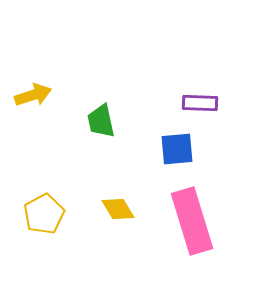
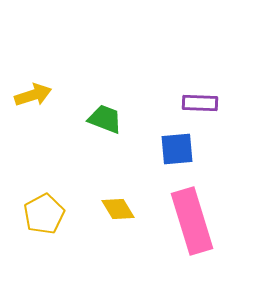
green trapezoid: moved 4 px right, 2 px up; rotated 123 degrees clockwise
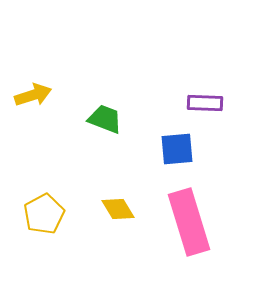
purple rectangle: moved 5 px right
pink rectangle: moved 3 px left, 1 px down
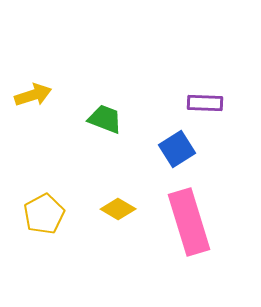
blue square: rotated 27 degrees counterclockwise
yellow diamond: rotated 28 degrees counterclockwise
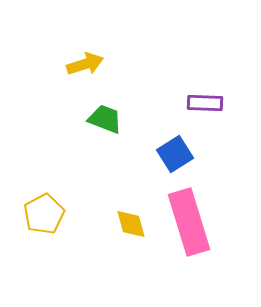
yellow arrow: moved 52 px right, 31 px up
blue square: moved 2 px left, 5 px down
yellow diamond: moved 13 px right, 15 px down; rotated 44 degrees clockwise
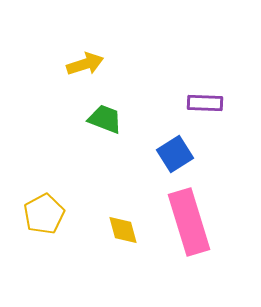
yellow diamond: moved 8 px left, 6 px down
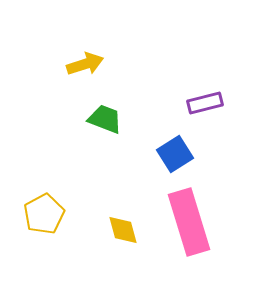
purple rectangle: rotated 16 degrees counterclockwise
